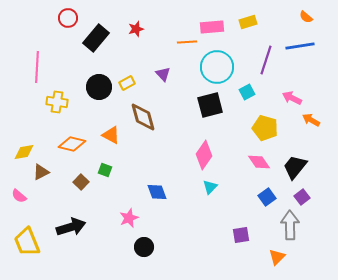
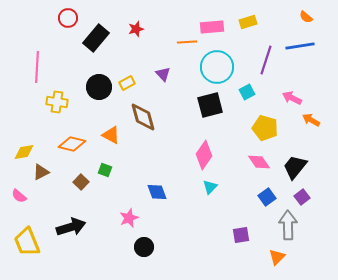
gray arrow at (290, 225): moved 2 px left
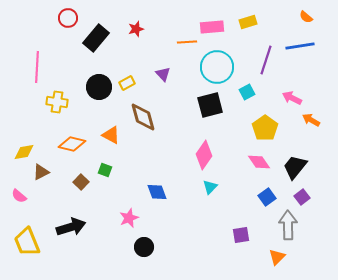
yellow pentagon at (265, 128): rotated 20 degrees clockwise
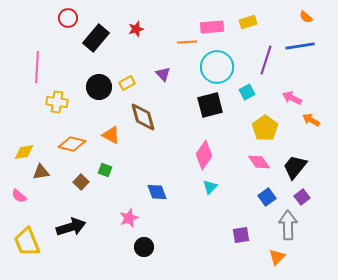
brown triangle at (41, 172): rotated 18 degrees clockwise
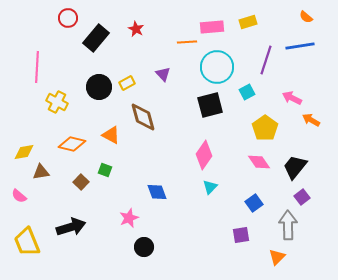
red star at (136, 29): rotated 28 degrees counterclockwise
yellow cross at (57, 102): rotated 20 degrees clockwise
blue square at (267, 197): moved 13 px left, 6 px down
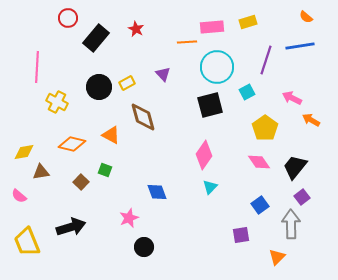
blue square at (254, 203): moved 6 px right, 2 px down
gray arrow at (288, 225): moved 3 px right, 1 px up
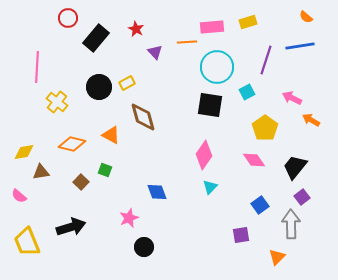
purple triangle at (163, 74): moved 8 px left, 22 px up
yellow cross at (57, 102): rotated 10 degrees clockwise
black square at (210, 105): rotated 24 degrees clockwise
pink diamond at (259, 162): moved 5 px left, 2 px up
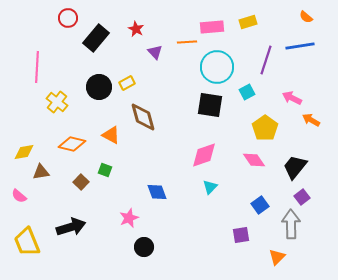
pink diamond at (204, 155): rotated 36 degrees clockwise
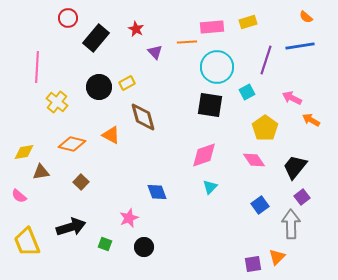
green square at (105, 170): moved 74 px down
purple square at (241, 235): moved 12 px right, 29 px down
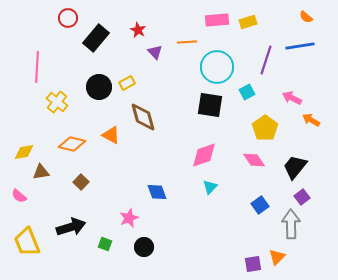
pink rectangle at (212, 27): moved 5 px right, 7 px up
red star at (136, 29): moved 2 px right, 1 px down
